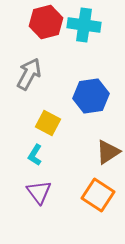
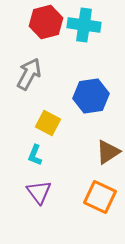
cyan L-shape: rotated 10 degrees counterclockwise
orange square: moved 2 px right, 2 px down; rotated 8 degrees counterclockwise
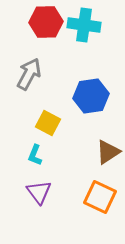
red hexagon: rotated 12 degrees clockwise
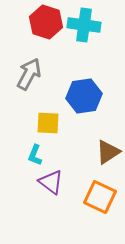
red hexagon: rotated 20 degrees clockwise
blue hexagon: moved 7 px left
yellow square: rotated 25 degrees counterclockwise
purple triangle: moved 12 px right, 10 px up; rotated 16 degrees counterclockwise
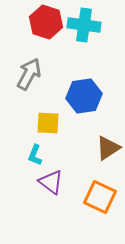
brown triangle: moved 4 px up
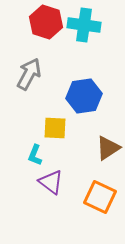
yellow square: moved 7 px right, 5 px down
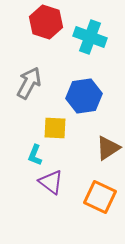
cyan cross: moved 6 px right, 12 px down; rotated 12 degrees clockwise
gray arrow: moved 9 px down
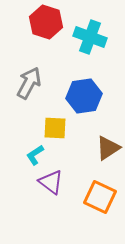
cyan L-shape: rotated 35 degrees clockwise
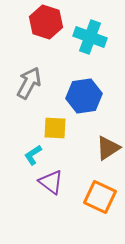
cyan L-shape: moved 2 px left
